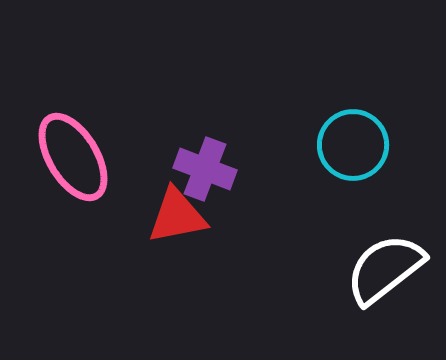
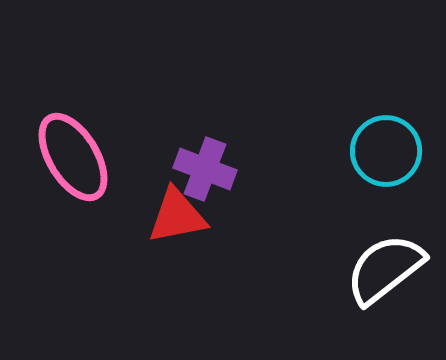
cyan circle: moved 33 px right, 6 px down
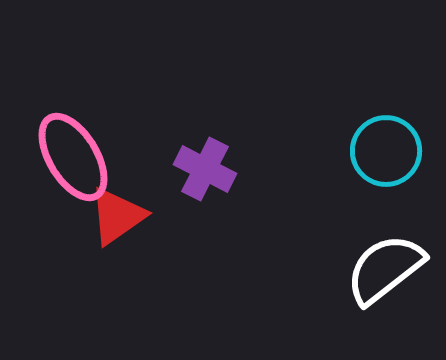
purple cross: rotated 6 degrees clockwise
red triangle: moved 60 px left; rotated 24 degrees counterclockwise
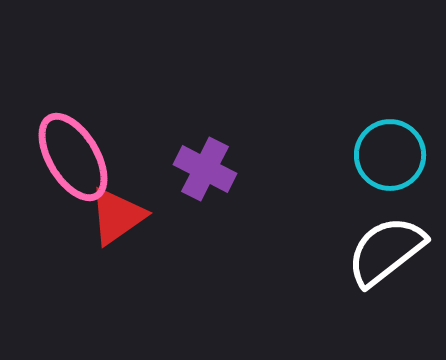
cyan circle: moved 4 px right, 4 px down
white semicircle: moved 1 px right, 18 px up
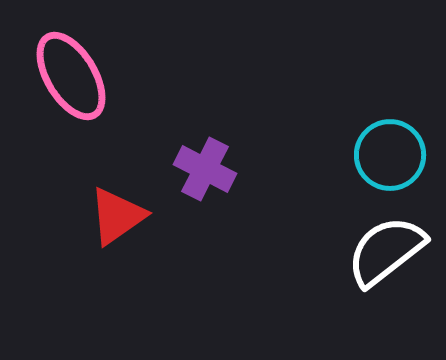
pink ellipse: moved 2 px left, 81 px up
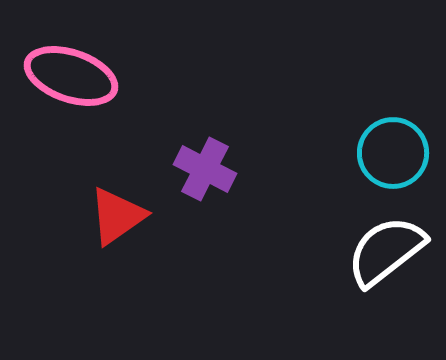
pink ellipse: rotated 40 degrees counterclockwise
cyan circle: moved 3 px right, 2 px up
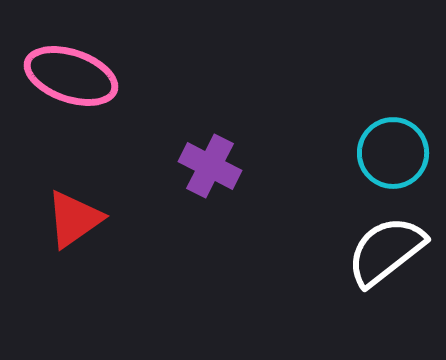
purple cross: moved 5 px right, 3 px up
red triangle: moved 43 px left, 3 px down
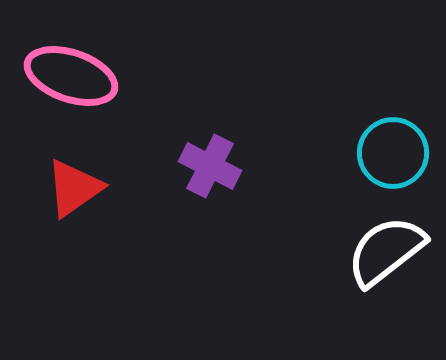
red triangle: moved 31 px up
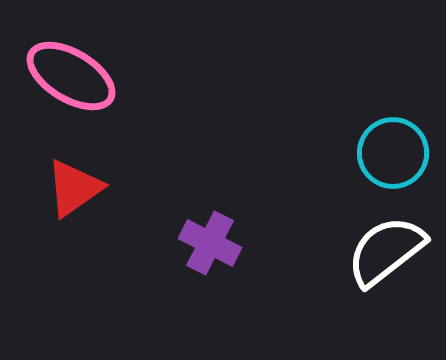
pink ellipse: rotated 12 degrees clockwise
purple cross: moved 77 px down
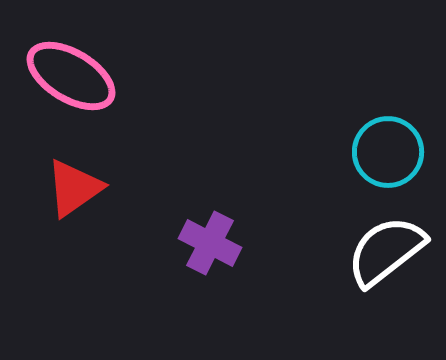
cyan circle: moved 5 px left, 1 px up
